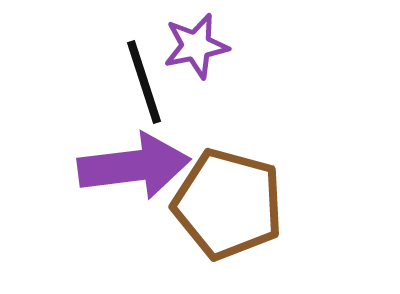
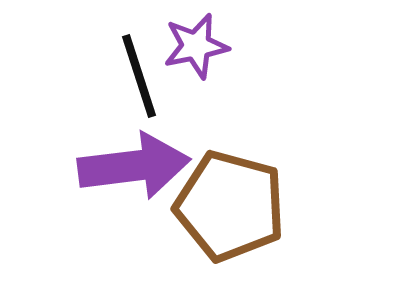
black line: moved 5 px left, 6 px up
brown pentagon: moved 2 px right, 2 px down
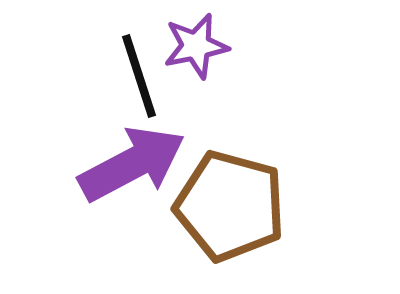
purple arrow: moved 2 px left, 2 px up; rotated 21 degrees counterclockwise
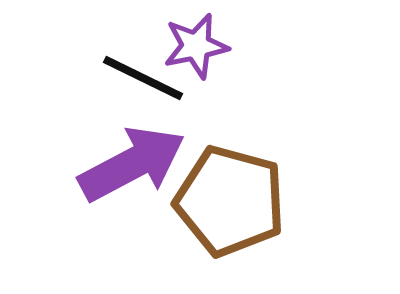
black line: moved 4 px right, 2 px down; rotated 46 degrees counterclockwise
brown pentagon: moved 5 px up
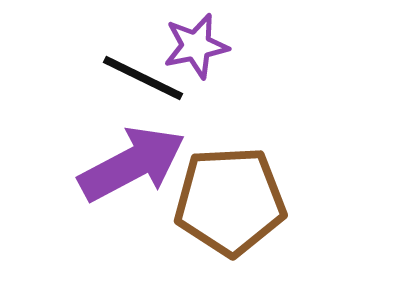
brown pentagon: rotated 18 degrees counterclockwise
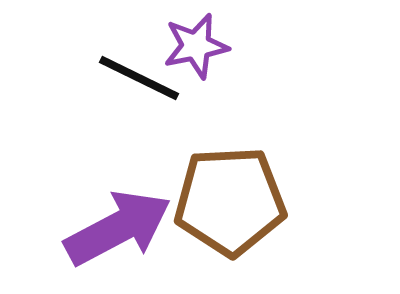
black line: moved 4 px left
purple arrow: moved 14 px left, 64 px down
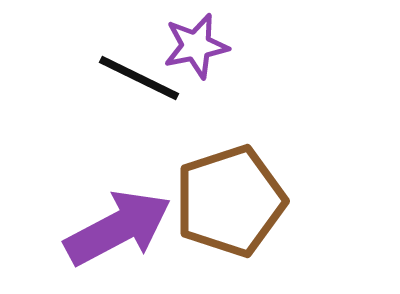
brown pentagon: rotated 15 degrees counterclockwise
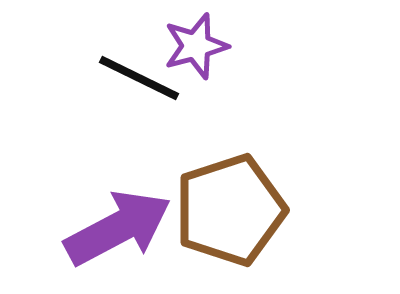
purple star: rotated 4 degrees counterclockwise
brown pentagon: moved 9 px down
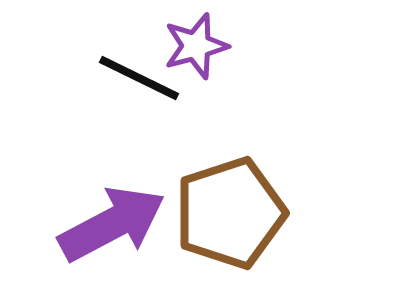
brown pentagon: moved 3 px down
purple arrow: moved 6 px left, 4 px up
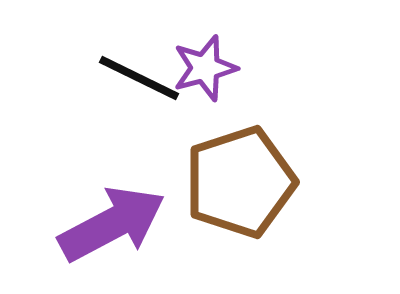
purple star: moved 9 px right, 22 px down
brown pentagon: moved 10 px right, 31 px up
